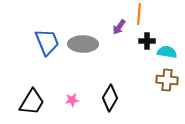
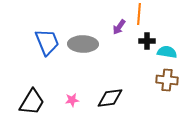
black diamond: rotated 52 degrees clockwise
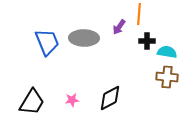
gray ellipse: moved 1 px right, 6 px up
brown cross: moved 3 px up
black diamond: rotated 20 degrees counterclockwise
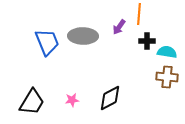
gray ellipse: moved 1 px left, 2 px up
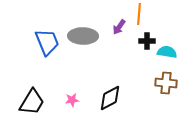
brown cross: moved 1 px left, 6 px down
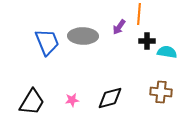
brown cross: moved 5 px left, 9 px down
black diamond: rotated 12 degrees clockwise
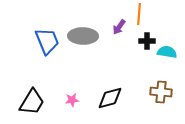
blue trapezoid: moved 1 px up
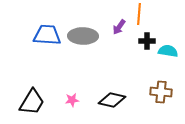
blue trapezoid: moved 6 px up; rotated 64 degrees counterclockwise
cyan semicircle: moved 1 px right, 1 px up
black diamond: moved 2 px right, 2 px down; rotated 28 degrees clockwise
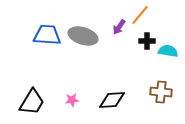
orange line: moved 1 px right, 1 px down; rotated 35 degrees clockwise
gray ellipse: rotated 16 degrees clockwise
black diamond: rotated 16 degrees counterclockwise
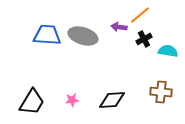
orange line: rotated 10 degrees clockwise
purple arrow: rotated 63 degrees clockwise
black cross: moved 3 px left, 2 px up; rotated 28 degrees counterclockwise
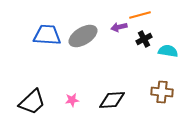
orange line: rotated 25 degrees clockwise
purple arrow: rotated 21 degrees counterclockwise
gray ellipse: rotated 48 degrees counterclockwise
brown cross: moved 1 px right
black trapezoid: rotated 16 degrees clockwise
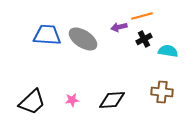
orange line: moved 2 px right, 1 px down
gray ellipse: moved 3 px down; rotated 64 degrees clockwise
